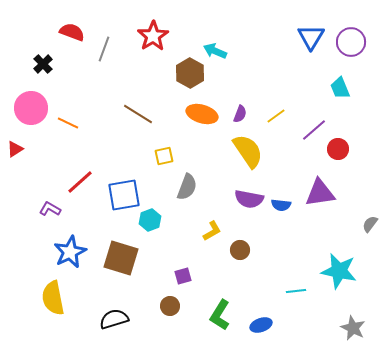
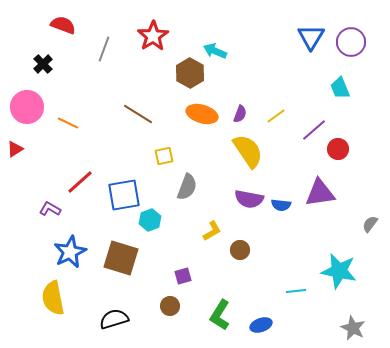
red semicircle at (72, 32): moved 9 px left, 7 px up
pink circle at (31, 108): moved 4 px left, 1 px up
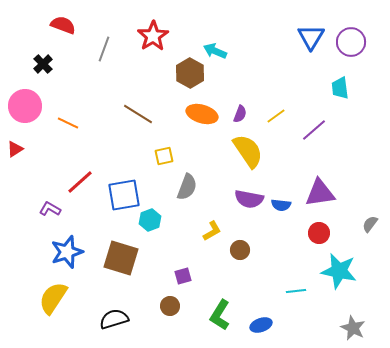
cyan trapezoid at (340, 88): rotated 15 degrees clockwise
pink circle at (27, 107): moved 2 px left, 1 px up
red circle at (338, 149): moved 19 px left, 84 px down
blue star at (70, 252): moved 3 px left; rotated 8 degrees clockwise
yellow semicircle at (53, 298): rotated 44 degrees clockwise
